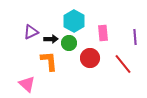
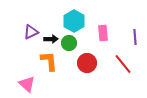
red circle: moved 3 px left, 5 px down
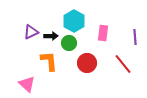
pink rectangle: rotated 14 degrees clockwise
black arrow: moved 3 px up
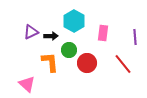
green circle: moved 7 px down
orange L-shape: moved 1 px right, 1 px down
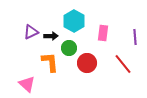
green circle: moved 2 px up
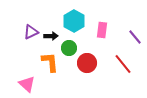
pink rectangle: moved 1 px left, 3 px up
purple line: rotated 35 degrees counterclockwise
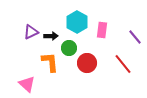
cyan hexagon: moved 3 px right, 1 px down
